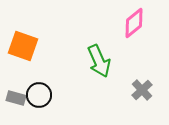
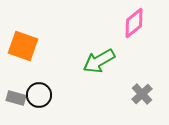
green arrow: rotated 84 degrees clockwise
gray cross: moved 4 px down
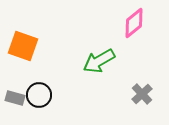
gray rectangle: moved 1 px left
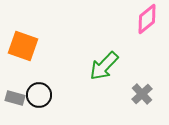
pink diamond: moved 13 px right, 4 px up
green arrow: moved 5 px right, 5 px down; rotated 16 degrees counterclockwise
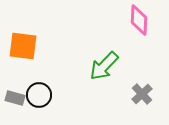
pink diamond: moved 8 px left, 1 px down; rotated 48 degrees counterclockwise
orange square: rotated 12 degrees counterclockwise
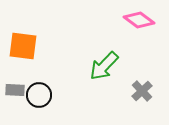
pink diamond: rotated 56 degrees counterclockwise
gray cross: moved 3 px up
gray rectangle: moved 8 px up; rotated 12 degrees counterclockwise
